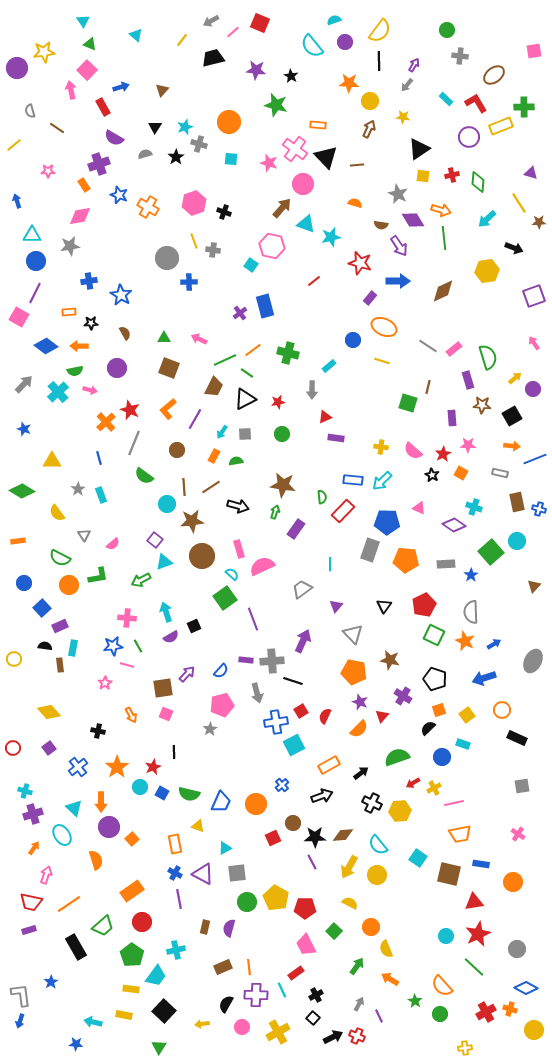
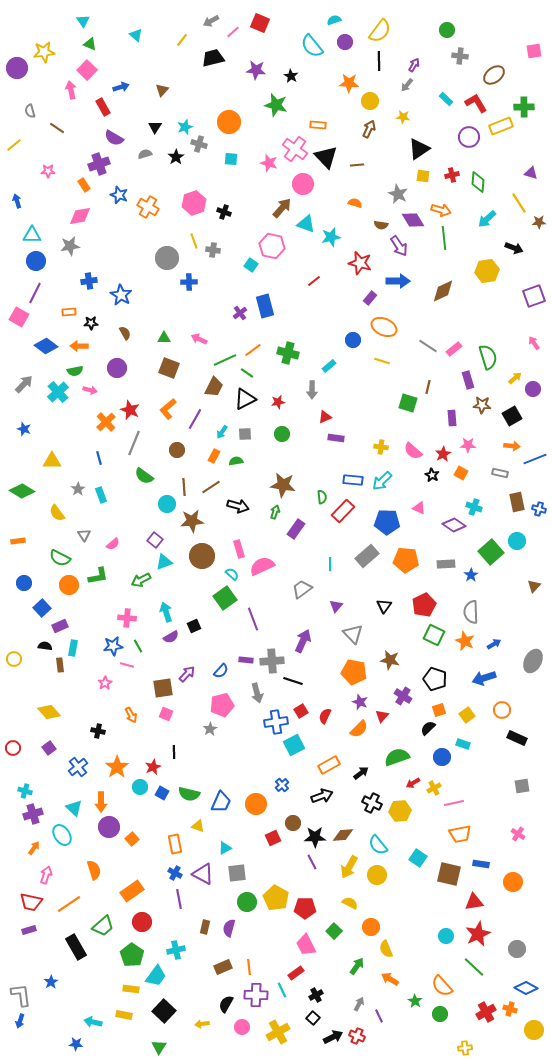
gray rectangle at (370, 550): moved 3 px left, 6 px down; rotated 30 degrees clockwise
orange semicircle at (96, 860): moved 2 px left, 10 px down
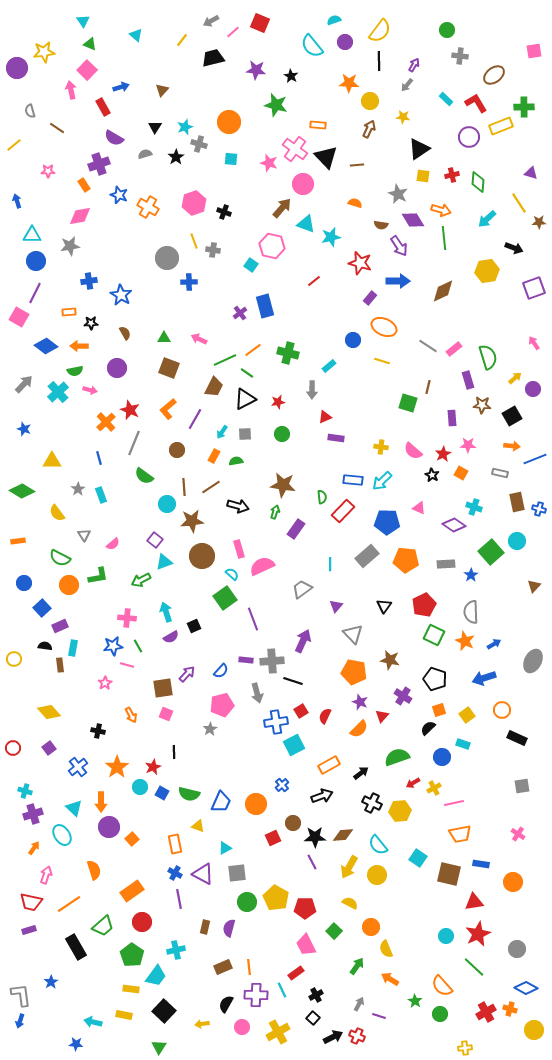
purple square at (534, 296): moved 8 px up
purple line at (379, 1016): rotated 48 degrees counterclockwise
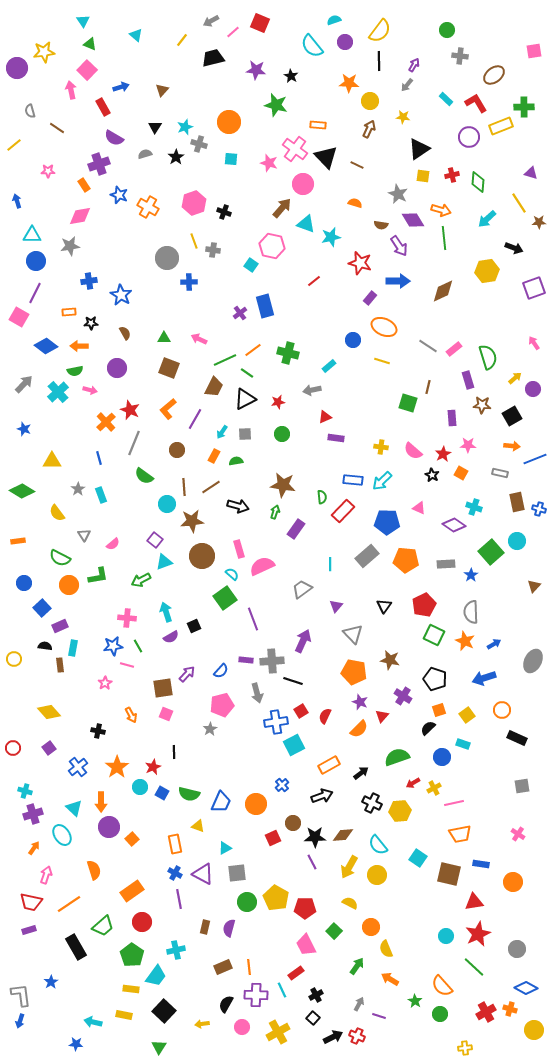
brown line at (357, 165): rotated 32 degrees clockwise
gray arrow at (312, 390): rotated 78 degrees clockwise
